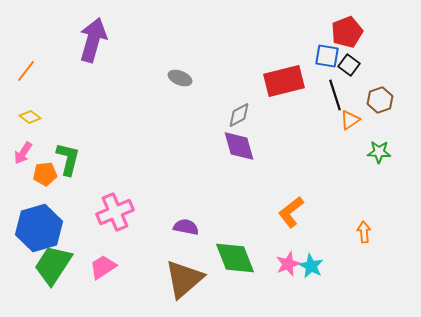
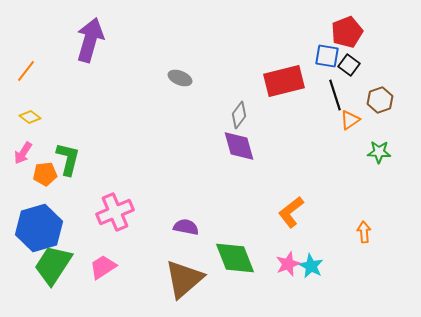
purple arrow: moved 3 px left
gray diamond: rotated 24 degrees counterclockwise
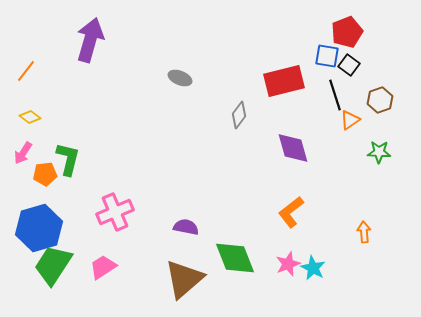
purple diamond: moved 54 px right, 2 px down
cyan star: moved 2 px right, 2 px down
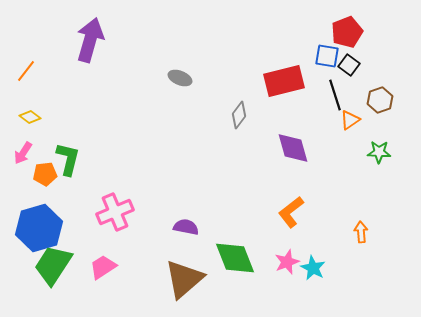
orange arrow: moved 3 px left
pink star: moved 1 px left, 2 px up
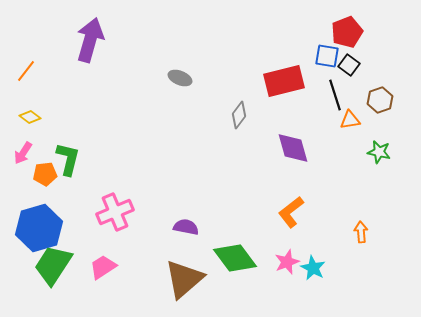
orange triangle: rotated 25 degrees clockwise
green star: rotated 10 degrees clockwise
green diamond: rotated 15 degrees counterclockwise
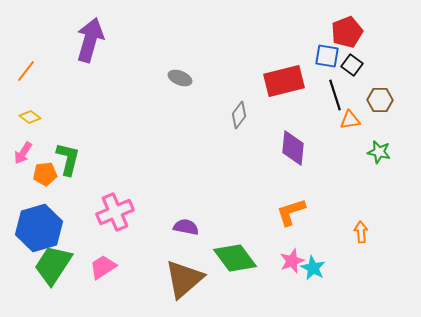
black square: moved 3 px right
brown hexagon: rotated 20 degrees clockwise
purple diamond: rotated 21 degrees clockwise
orange L-shape: rotated 20 degrees clockwise
pink star: moved 5 px right, 1 px up
